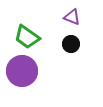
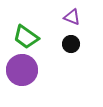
green trapezoid: moved 1 px left
purple circle: moved 1 px up
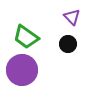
purple triangle: rotated 24 degrees clockwise
black circle: moved 3 px left
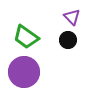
black circle: moved 4 px up
purple circle: moved 2 px right, 2 px down
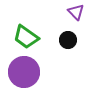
purple triangle: moved 4 px right, 5 px up
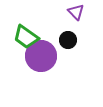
purple circle: moved 17 px right, 16 px up
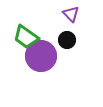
purple triangle: moved 5 px left, 2 px down
black circle: moved 1 px left
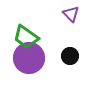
black circle: moved 3 px right, 16 px down
purple circle: moved 12 px left, 2 px down
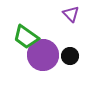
purple circle: moved 14 px right, 3 px up
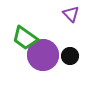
green trapezoid: moved 1 px left, 1 px down
